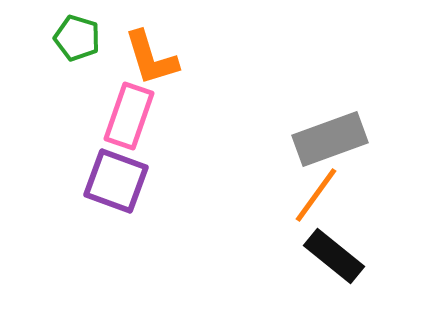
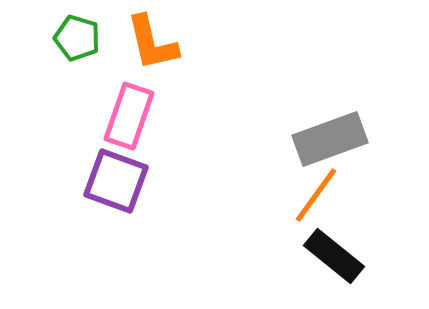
orange L-shape: moved 1 px right, 15 px up; rotated 4 degrees clockwise
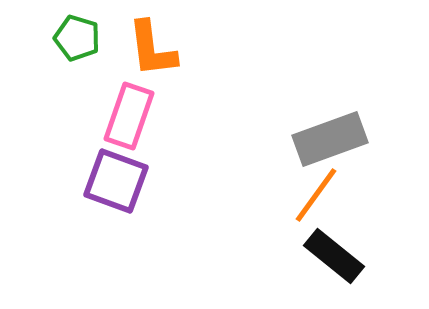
orange L-shape: moved 6 px down; rotated 6 degrees clockwise
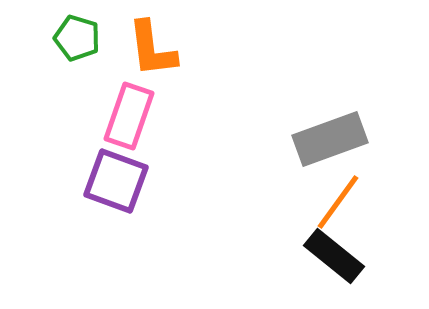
orange line: moved 22 px right, 7 px down
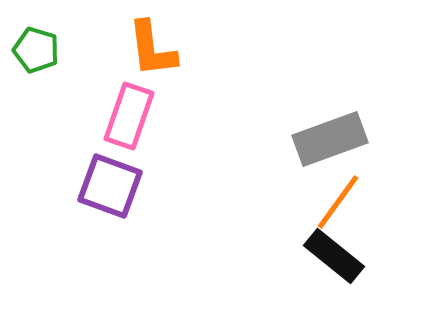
green pentagon: moved 41 px left, 12 px down
purple square: moved 6 px left, 5 px down
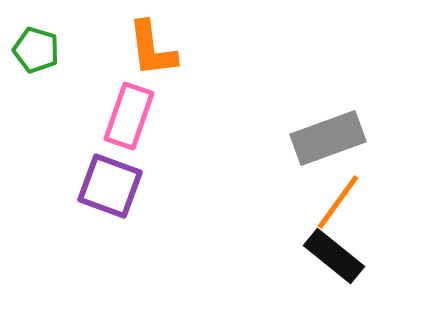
gray rectangle: moved 2 px left, 1 px up
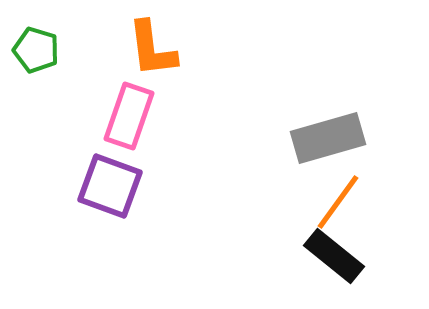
gray rectangle: rotated 4 degrees clockwise
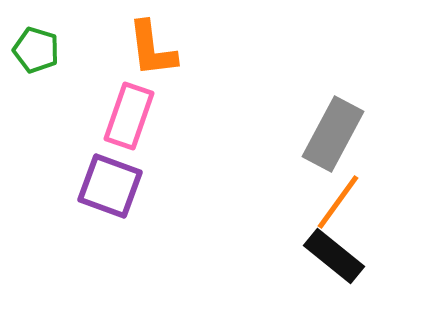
gray rectangle: moved 5 px right, 4 px up; rotated 46 degrees counterclockwise
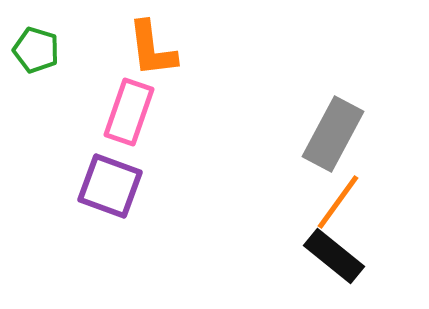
pink rectangle: moved 4 px up
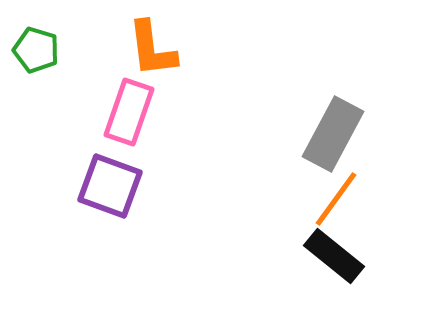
orange line: moved 2 px left, 3 px up
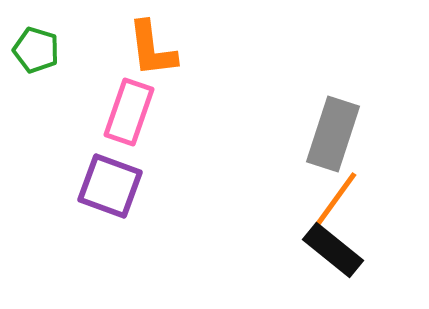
gray rectangle: rotated 10 degrees counterclockwise
black rectangle: moved 1 px left, 6 px up
